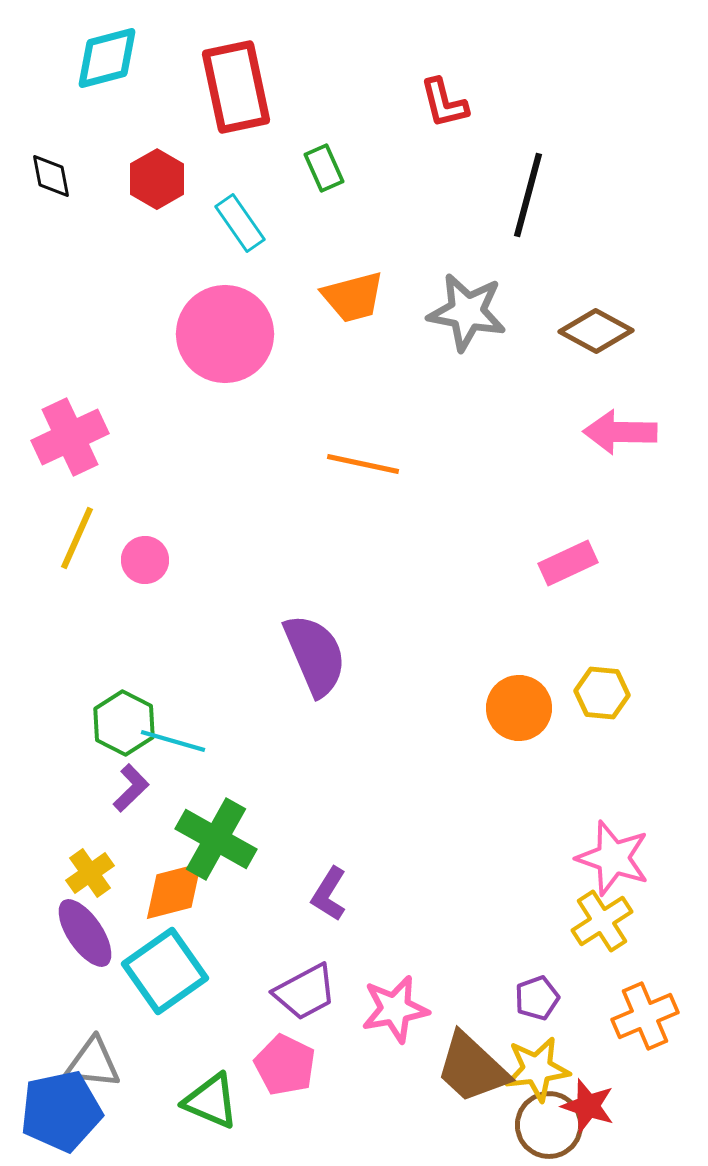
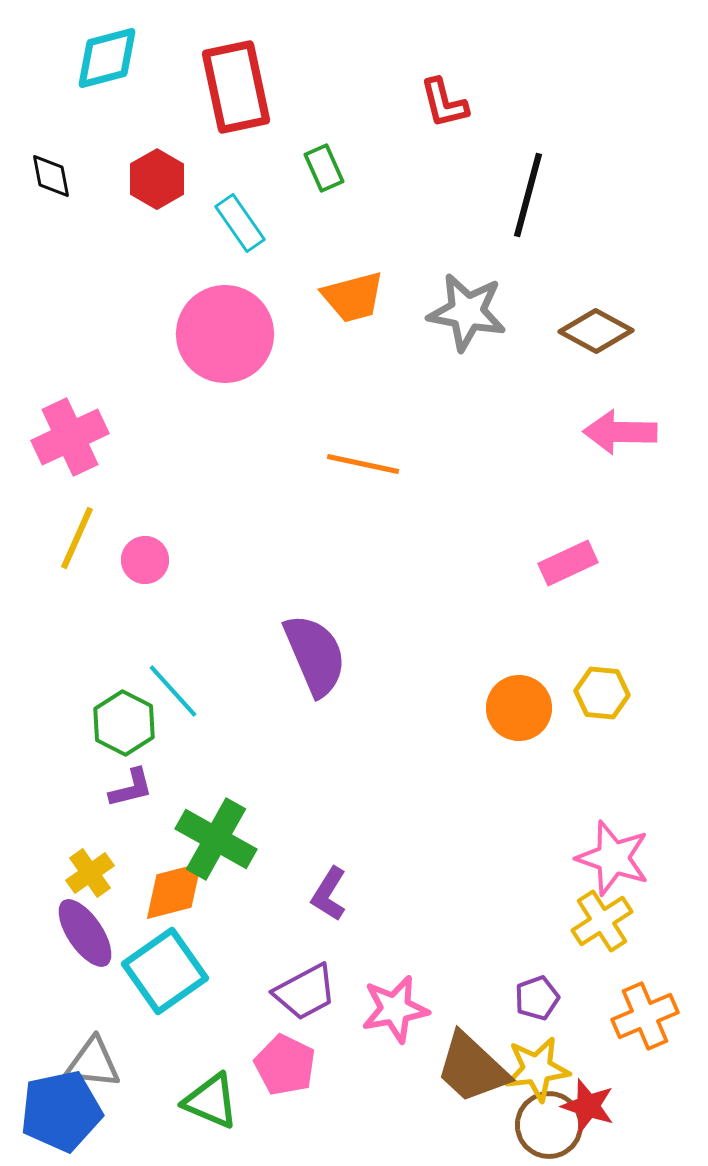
cyan line at (173, 741): moved 50 px up; rotated 32 degrees clockwise
purple L-shape at (131, 788): rotated 30 degrees clockwise
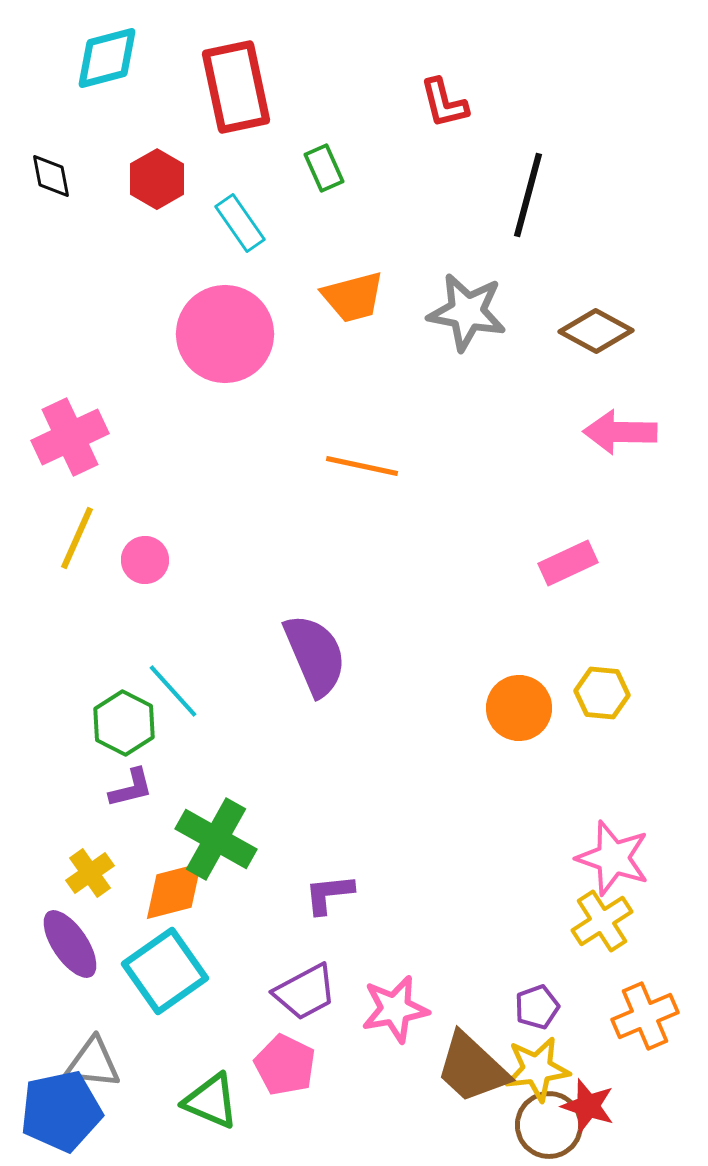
orange line at (363, 464): moved 1 px left, 2 px down
purple L-shape at (329, 894): rotated 52 degrees clockwise
purple ellipse at (85, 933): moved 15 px left, 11 px down
purple pentagon at (537, 998): moved 9 px down
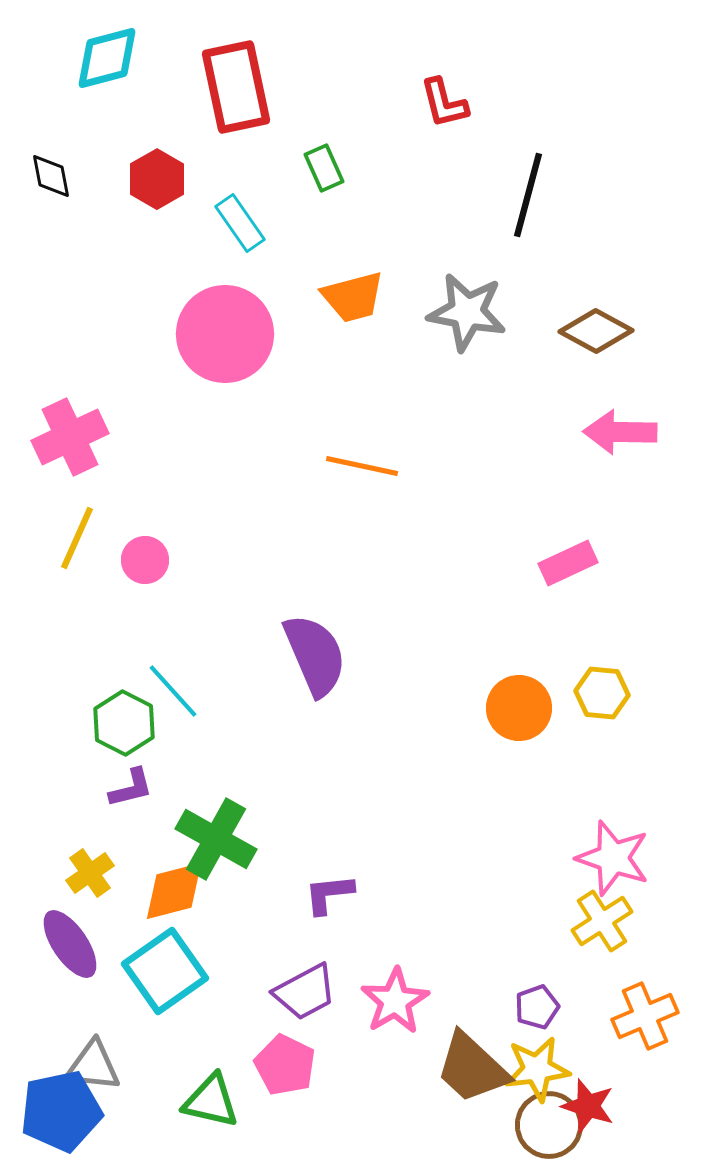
pink star at (395, 1009): moved 8 px up; rotated 20 degrees counterclockwise
gray triangle at (93, 1063): moved 3 px down
green triangle at (211, 1101): rotated 10 degrees counterclockwise
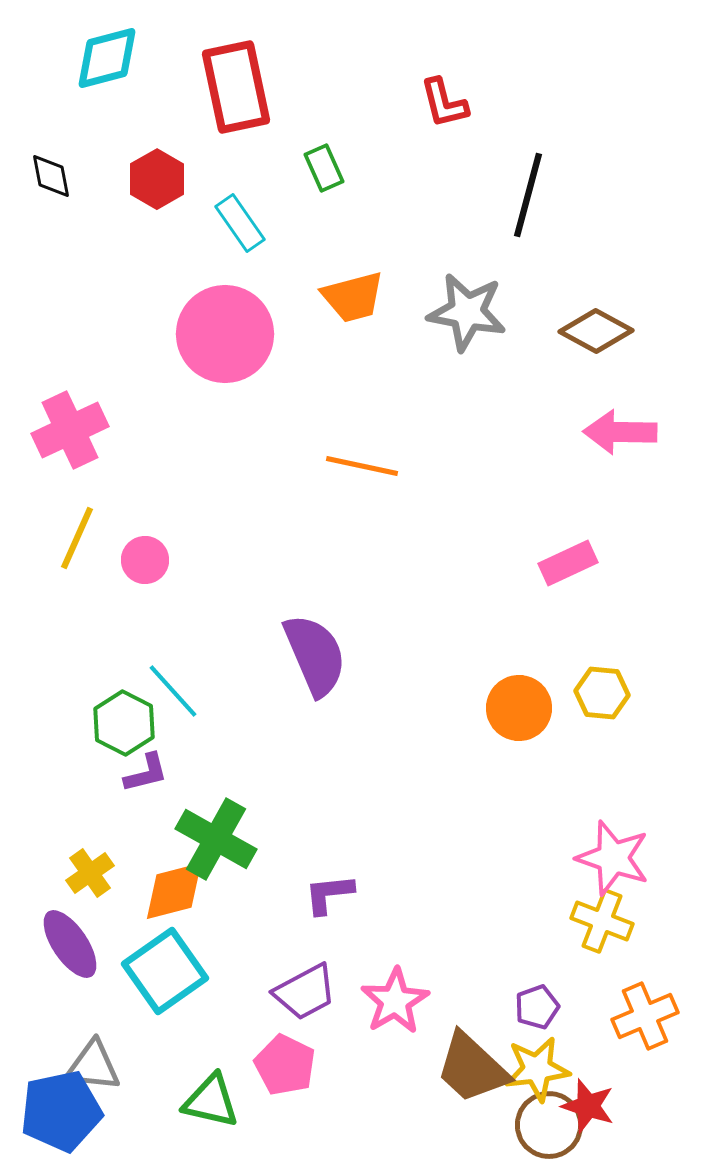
pink cross at (70, 437): moved 7 px up
purple L-shape at (131, 788): moved 15 px right, 15 px up
yellow cross at (602, 921): rotated 36 degrees counterclockwise
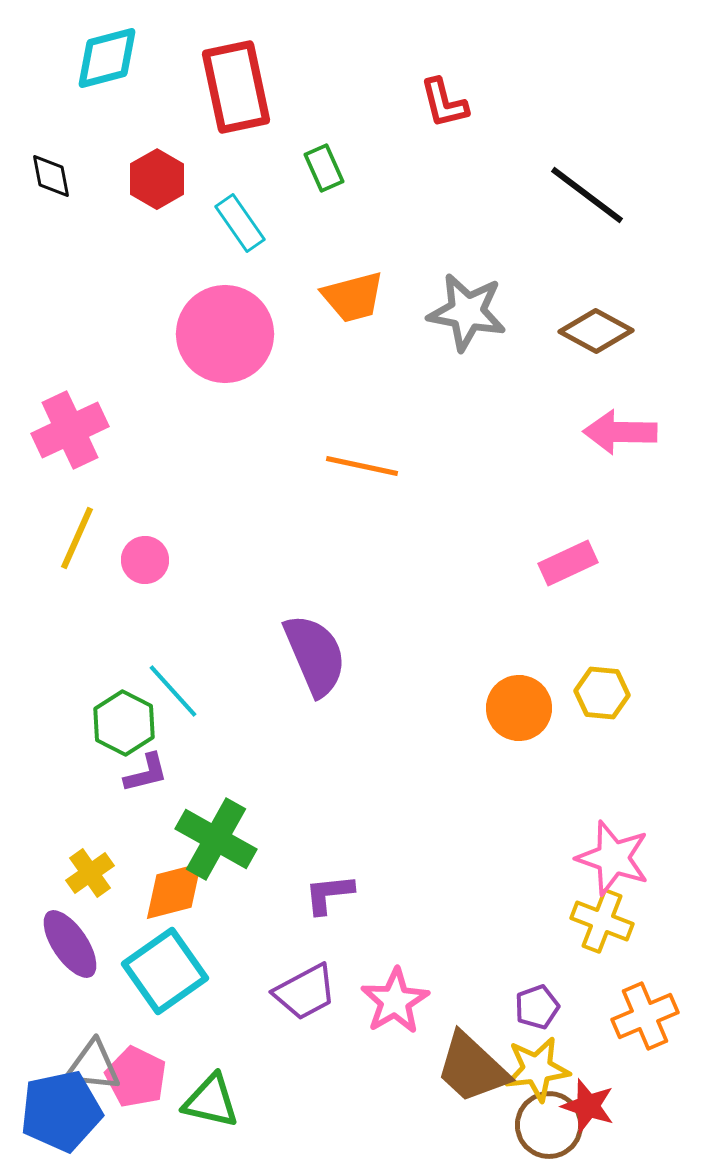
black line at (528, 195): moved 59 px right; rotated 68 degrees counterclockwise
pink pentagon at (285, 1065): moved 149 px left, 12 px down
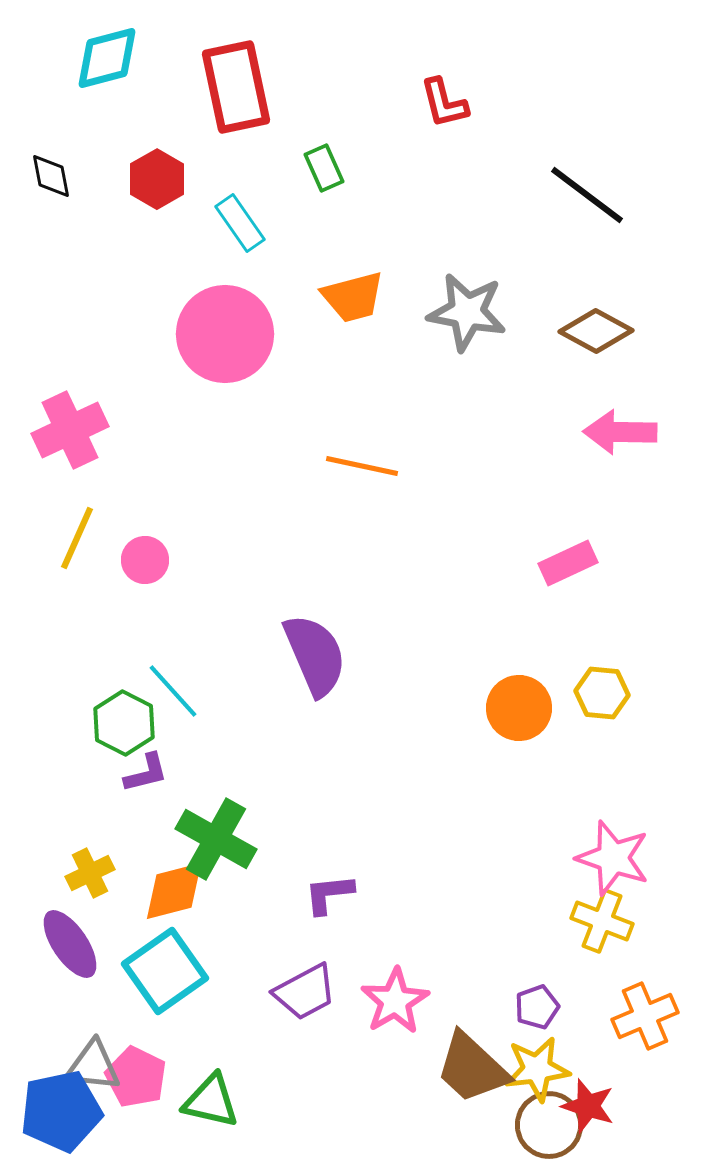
yellow cross at (90, 873): rotated 9 degrees clockwise
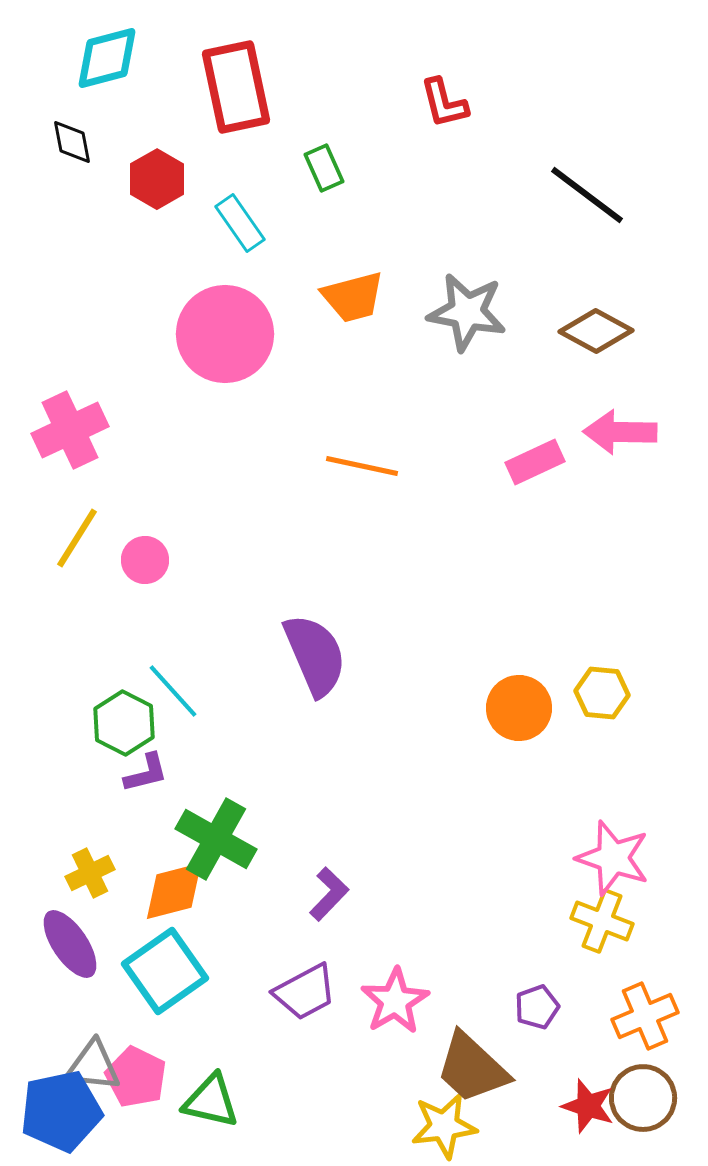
black diamond at (51, 176): moved 21 px right, 34 px up
yellow line at (77, 538): rotated 8 degrees clockwise
pink rectangle at (568, 563): moved 33 px left, 101 px up
purple L-shape at (329, 894): rotated 140 degrees clockwise
yellow star at (537, 1069): moved 93 px left, 57 px down
brown circle at (549, 1125): moved 94 px right, 27 px up
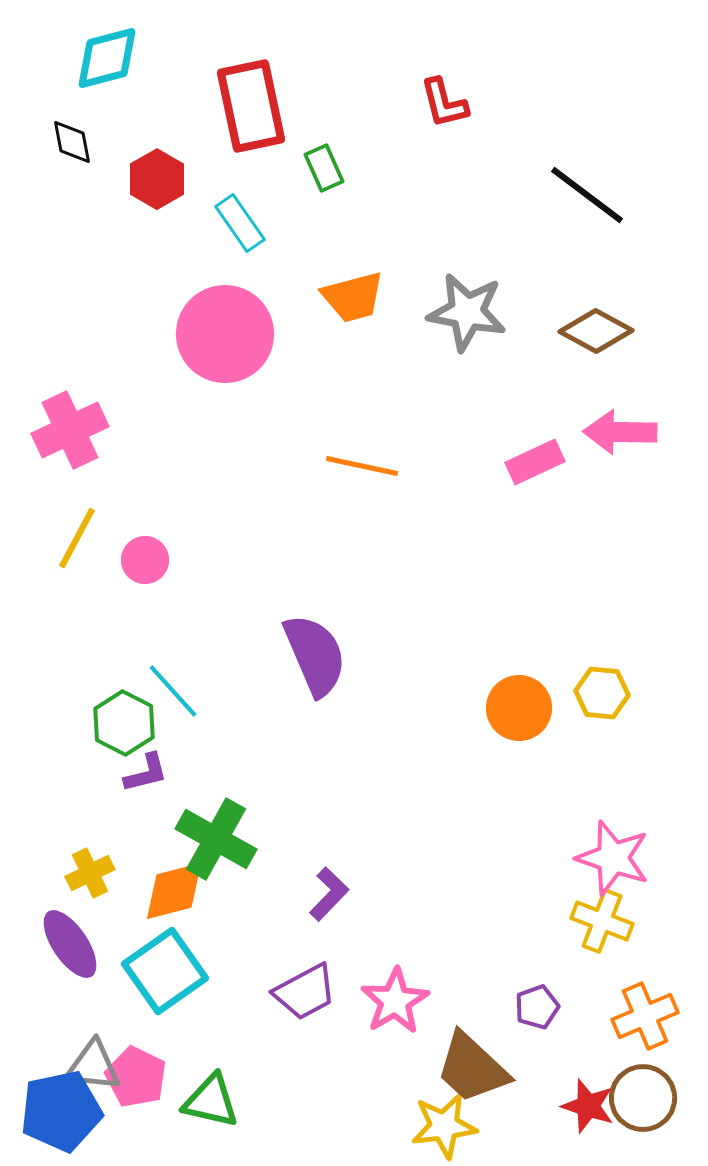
red rectangle at (236, 87): moved 15 px right, 19 px down
yellow line at (77, 538): rotated 4 degrees counterclockwise
